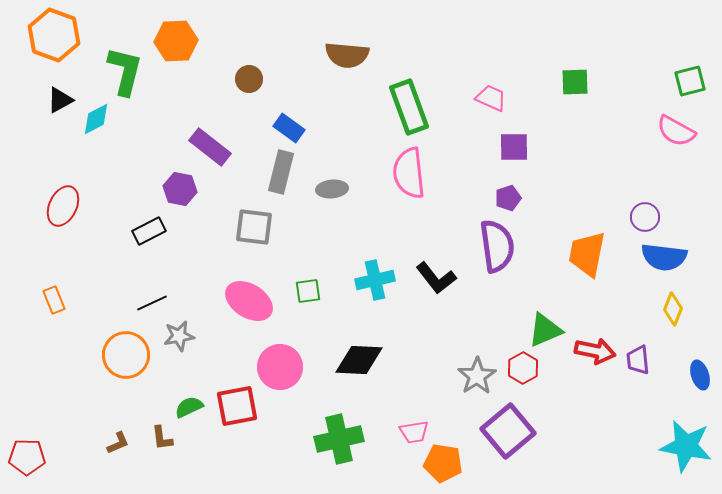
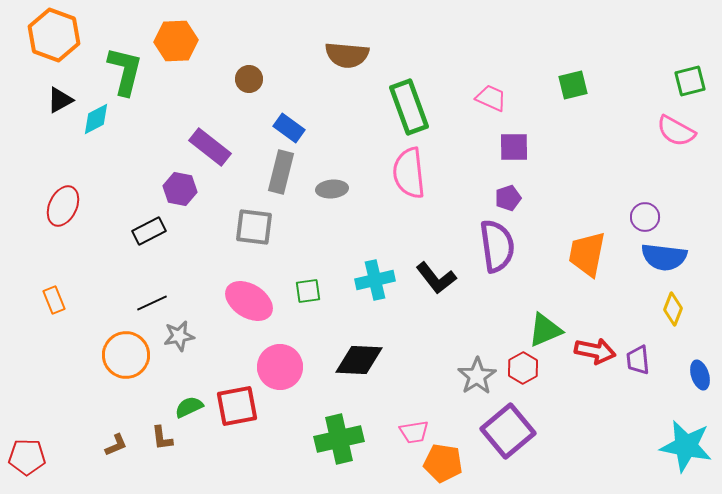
green square at (575, 82): moved 2 px left, 3 px down; rotated 12 degrees counterclockwise
brown L-shape at (118, 443): moved 2 px left, 2 px down
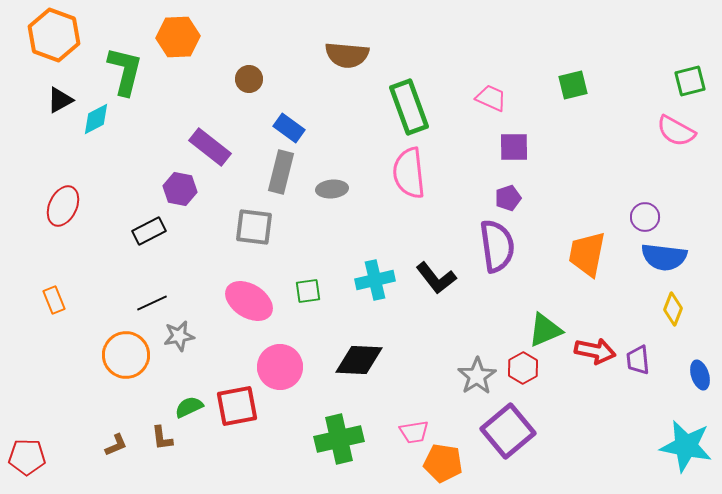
orange hexagon at (176, 41): moved 2 px right, 4 px up
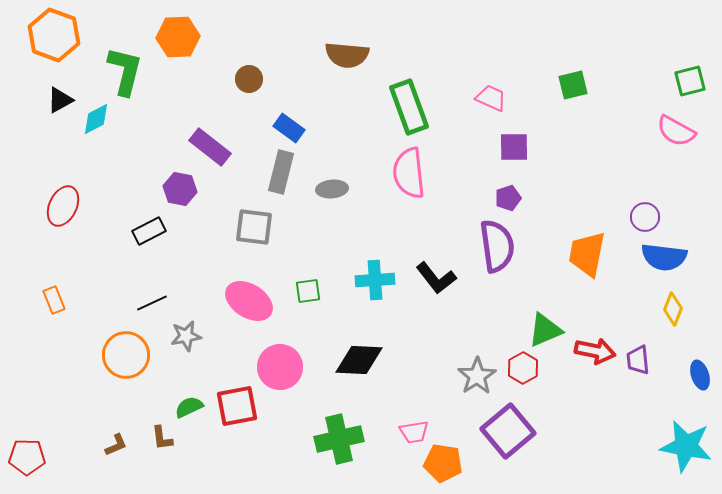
cyan cross at (375, 280): rotated 9 degrees clockwise
gray star at (179, 336): moved 7 px right
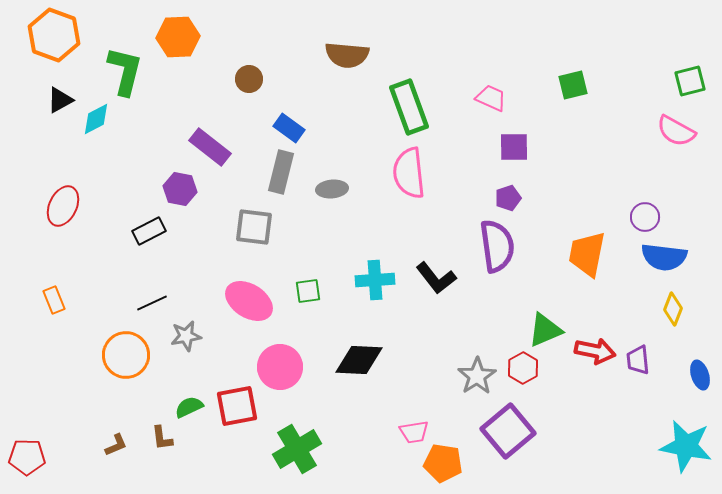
green cross at (339, 439): moved 42 px left, 10 px down; rotated 18 degrees counterclockwise
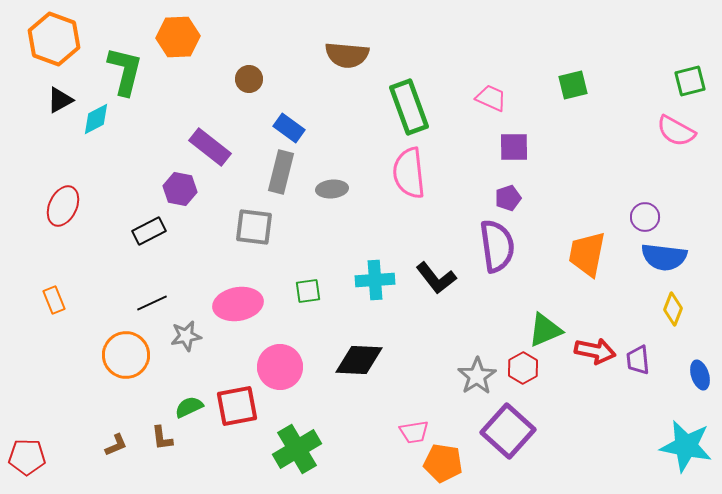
orange hexagon at (54, 35): moved 4 px down
pink ellipse at (249, 301): moved 11 px left, 3 px down; rotated 42 degrees counterclockwise
purple square at (508, 431): rotated 8 degrees counterclockwise
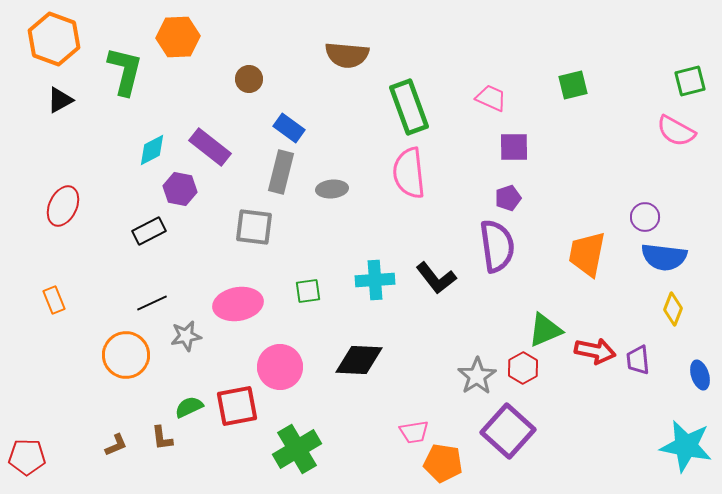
cyan diamond at (96, 119): moved 56 px right, 31 px down
